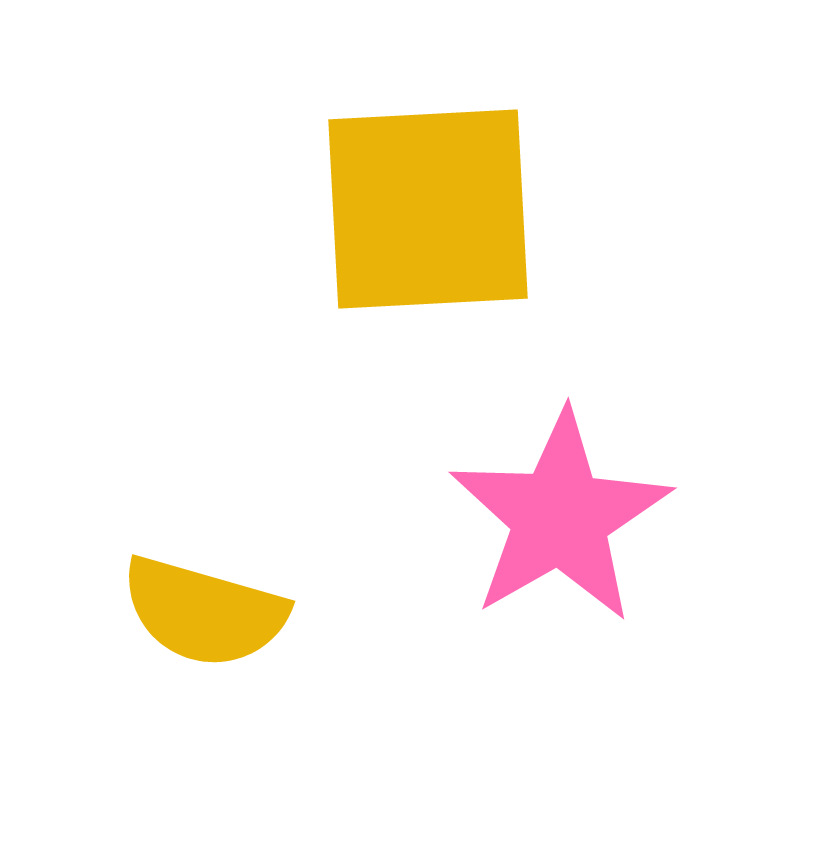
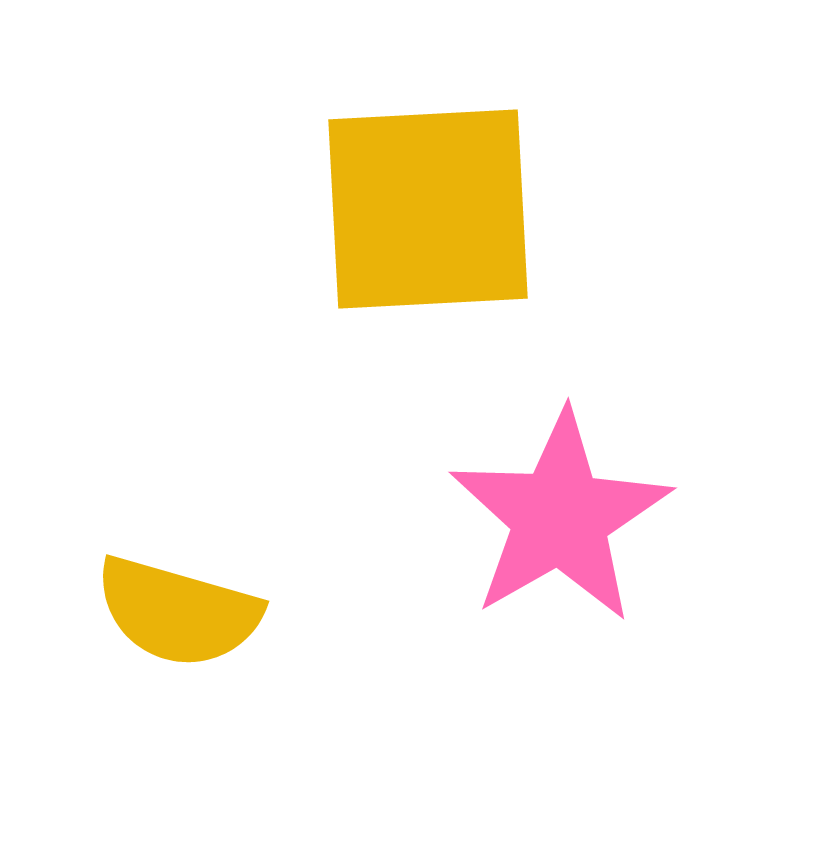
yellow semicircle: moved 26 px left
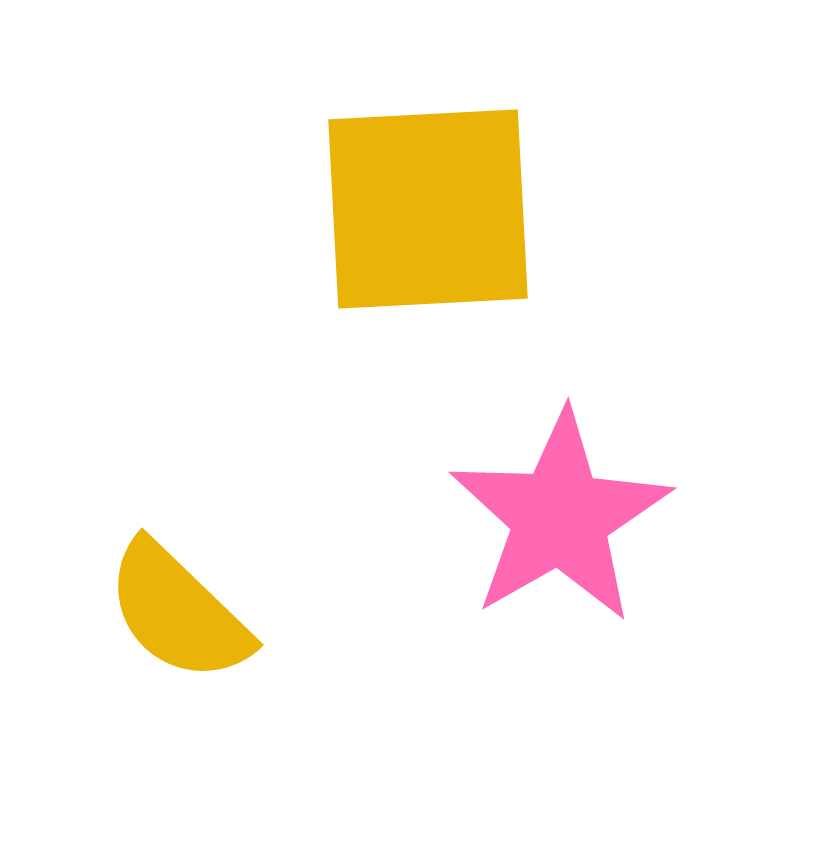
yellow semicircle: rotated 28 degrees clockwise
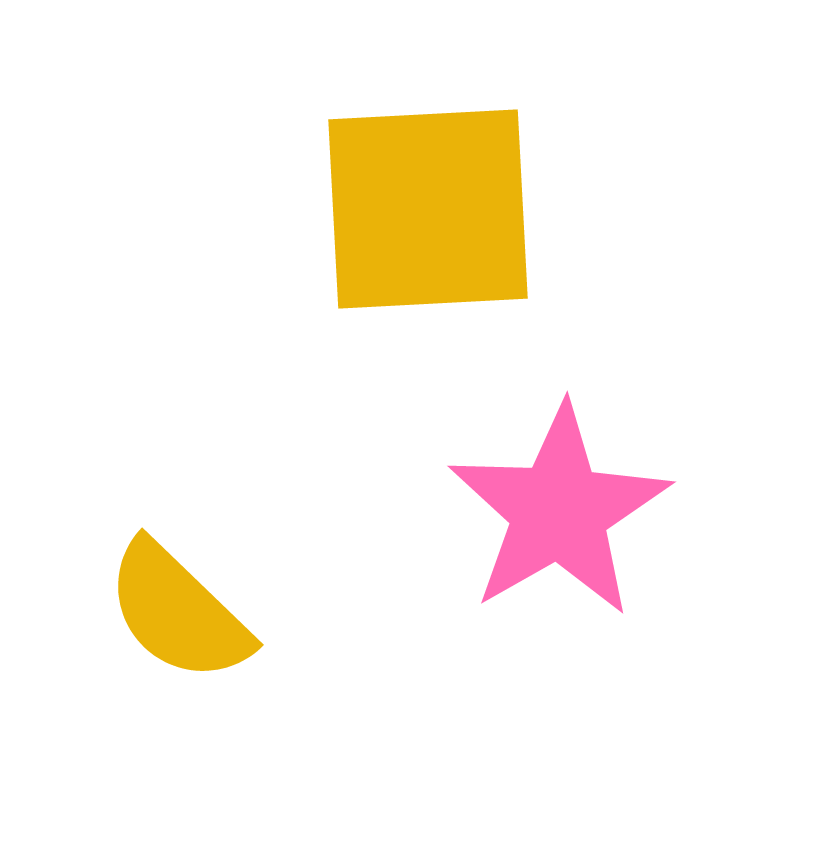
pink star: moved 1 px left, 6 px up
